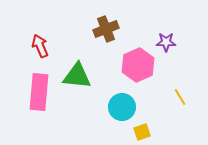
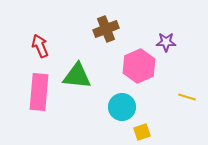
pink hexagon: moved 1 px right, 1 px down
yellow line: moved 7 px right; rotated 42 degrees counterclockwise
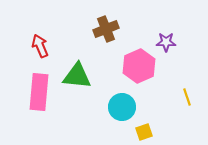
yellow line: rotated 54 degrees clockwise
yellow square: moved 2 px right
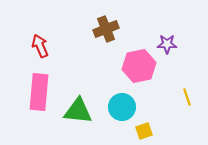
purple star: moved 1 px right, 2 px down
pink hexagon: rotated 12 degrees clockwise
green triangle: moved 1 px right, 35 px down
yellow square: moved 1 px up
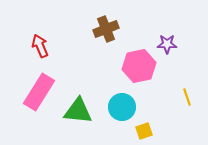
pink rectangle: rotated 27 degrees clockwise
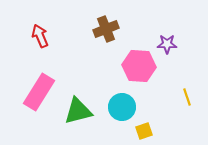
red arrow: moved 10 px up
pink hexagon: rotated 16 degrees clockwise
green triangle: rotated 20 degrees counterclockwise
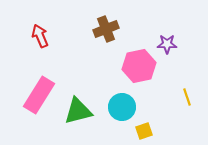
pink hexagon: rotated 16 degrees counterclockwise
pink rectangle: moved 3 px down
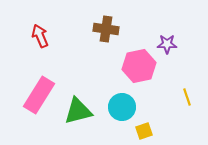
brown cross: rotated 30 degrees clockwise
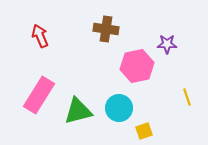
pink hexagon: moved 2 px left
cyan circle: moved 3 px left, 1 px down
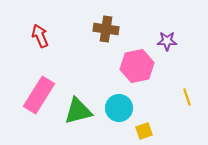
purple star: moved 3 px up
